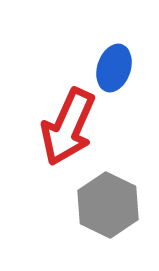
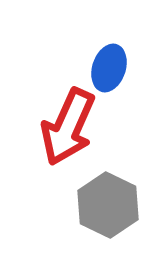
blue ellipse: moved 5 px left
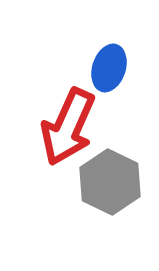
gray hexagon: moved 2 px right, 23 px up
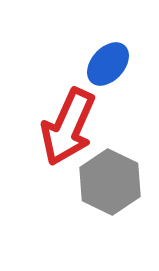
blue ellipse: moved 1 px left, 4 px up; rotated 24 degrees clockwise
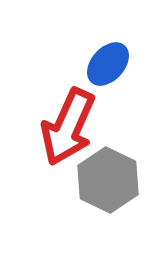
gray hexagon: moved 2 px left, 2 px up
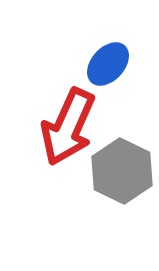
gray hexagon: moved 14 px right, 9 px up
